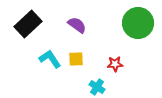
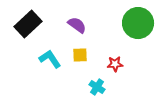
yellow square: moved 4 px right, 4 px up
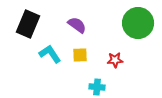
black rectangle: rotated 24 degrees counterclockwise
cyan L-shape: moved 5 px up
red star: moved 4 px up
cyan cross: rotated 28 degrees counterclockwise
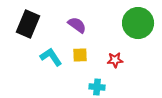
cyan L-shape: moved 1 px right, 3 px down
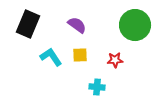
green circle: moved 3 px left, 2 px down
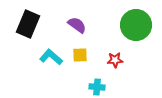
green circle: moved 1 px right
cyan L-shape: rotated 15 degrees counterclockwise
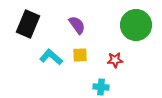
purple semicircle: rotated 18 degrees clockwise
cyan cross: moved 4 px right
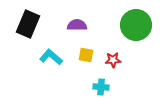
purple semicircle: rotated 54 degrees counterclockwise
yellow square: moved 6 px right; rotated 14 degrees clockwise
red star: moved 2 px left
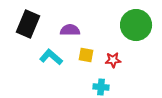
purple semicircle: moved 7 px left, 5 px down
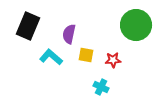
black rectangle: moved 2 px down
purple semicircle: moved 1 px left, 4 px down; rotated 78 degrees counterclockwise
cyan cross: rotated 21 degrees clockwise
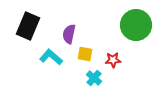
yellow square: moved 1 px left, 1 px up
cyan cross: moved 7 px left, 9 px up; rotated 14 degrees clockwise
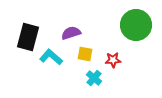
black rectangle: moved 11 px down; rotated 8 degrees counterclockwise
purple semicircle: moved 2 px right, 1 px up; rotated 60 degrees clockwise
